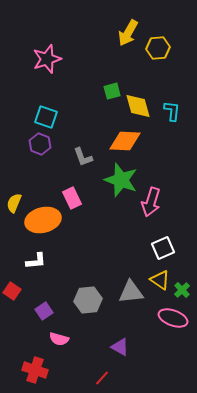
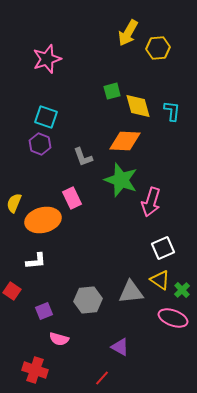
purple square: rotated 12 degrees clockwise
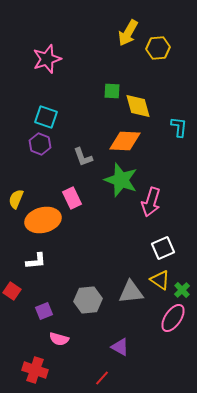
green square: rotated 18 degrees clockwise
cyan L-shape: moved 7 px right, 16 px down
yellow semicircle: moved 2 px right, 4 px up
pink ellipse: rotated 76 degrees counterclockwise
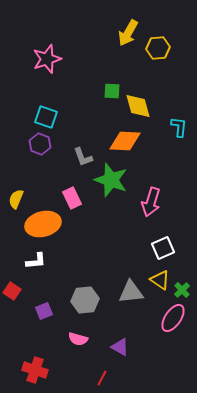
green star: moved 10 px left
orange ellipse: moved 4 px down
gray hexagon: moved 3 px left
pink semicircle: moved 19 px right
red line: rotated 14 degrees counterclockwise
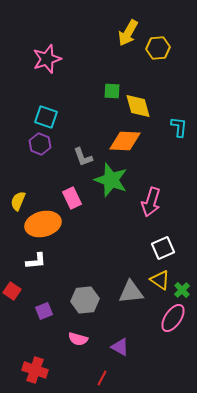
yellow semicircle: moved 2 px right, 2 px down
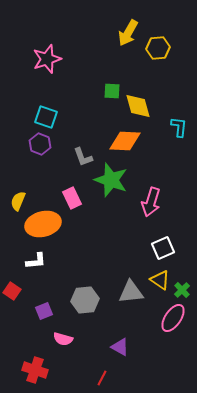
pink semicircle: moved 15 px left
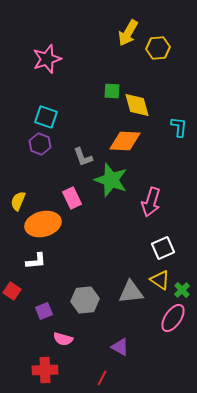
yellow diamond: moved 1 px left, 1 px up
red cross: moved 10 px right; rotated 20 degrees counterclockwise
